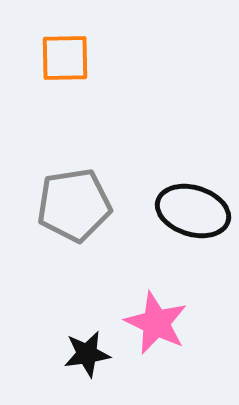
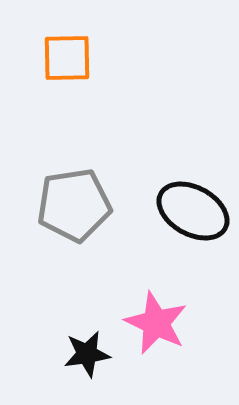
orange square: moved 2 px right
black ellipse: rotated 12 degrees clockwise
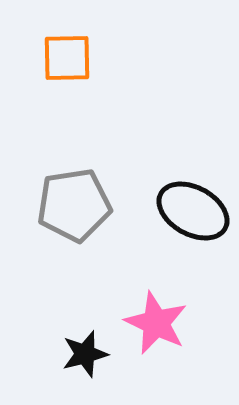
black star: moved 2 px left; rotated 6 degrees counterclockwise
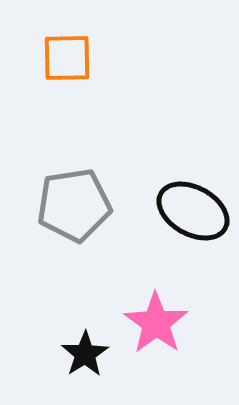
pink star: rotated 10 degrees clockwise
black star: rotated 18 degrees counterclockwise
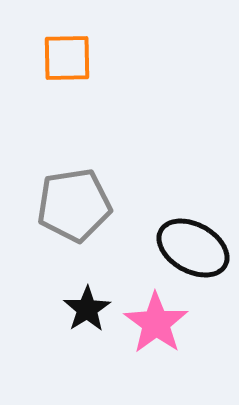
black ellipse: moved 37 px down
black star: moved 2 px right, 45 px up
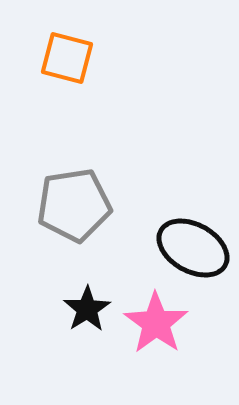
orange square: rotated 16 degrees clockwise
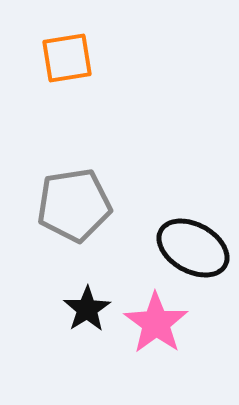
orange square: rotated 24 degrees counterclockwise
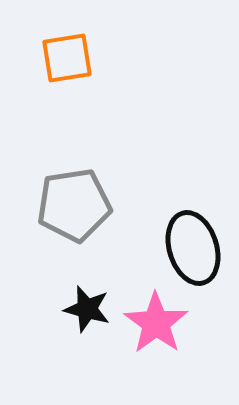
black ellipse: rotated 44 degrees clockwise
black star: rotated 24 degrees counterclockwise
